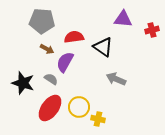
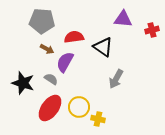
gray arrow: rotated 84 degrees counterclockwise
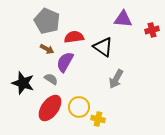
gray pentagon: moved 5 px right; rotated 20 degrees clockwise
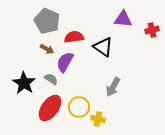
gray arrow: moved 3 px left, 8 px down
black star: moved 1 px right; rotated 15 degrees clockwise
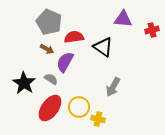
gray pentagon: moved 2 px right, 1 px down
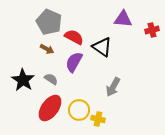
red semicircle: rotated 36 degrees clockwise
black triangle: moved 1 px left
purple semicircle: moved 9 px right
black star: moved 1 px left, 3 px up
yellow circle: moved 3 px down
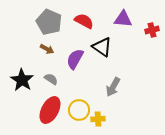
red semicircle: moved 10 px right, 16 px up
purple semicircle: moved 1 px right, 3 px up
black star: moved 1 px left
red ellipse: moved 2 px down; rotated 8 degrees counterclockwise
yellow cross: rotated 16 degrees counterclockwise
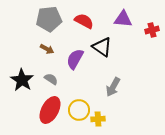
gray pentagon: moved 3 px up; rotated 30 degrees counterclockwise
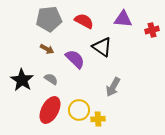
purple semicircle: rotated 105 degrees clockwise
